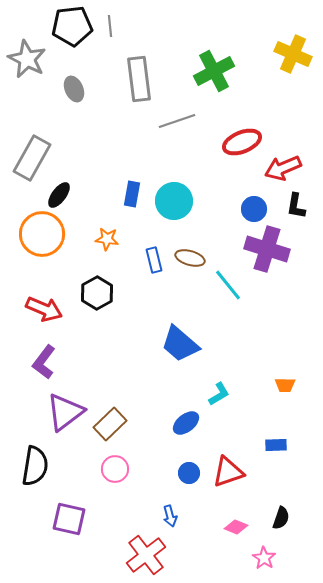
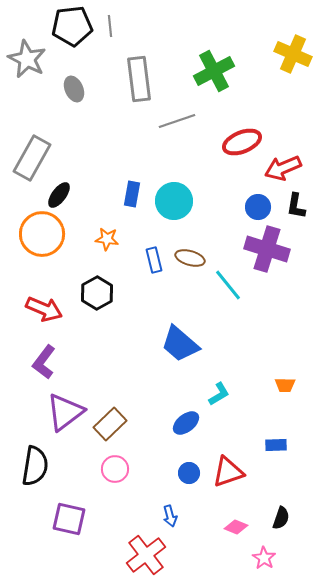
blue circle at (254, 209): moved 4 px right, 2 px up
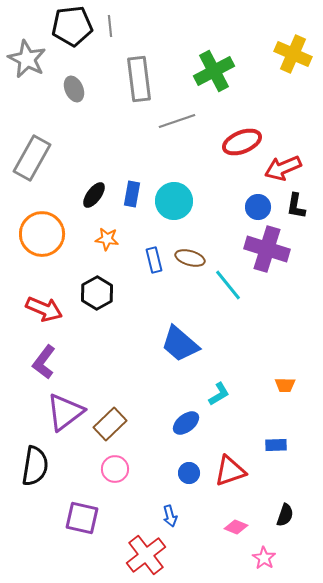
black ellipse at (59, 195): moved 35 px right
red triangle at (228, 472): moved 2 px right, 1 px up
black semicircle at (281, 518): moved 4 px right, 3 px up
purple square at (69, 519): moved 13 px right, 1 px up
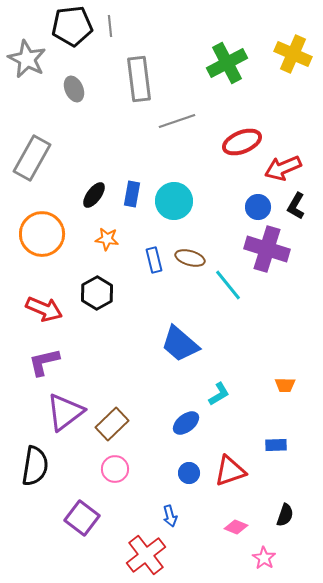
green cross at (214, 71): moved 13 px right, 8 px up
black L-shape at (296, 206): rotated 20 degrees clockwise
purple L-shape at (44, 362): rotated 40 degrees clockwise
brown rectangle at (110, 424): moved 2 px right
purple square at (82, 518): rotated 24 degrees clockwise
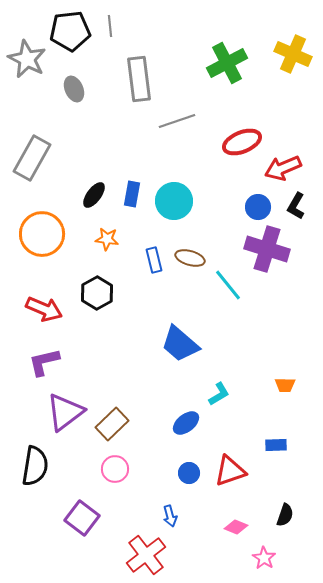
black pentagon at (72, 26): moved 2 px left, 5 px down
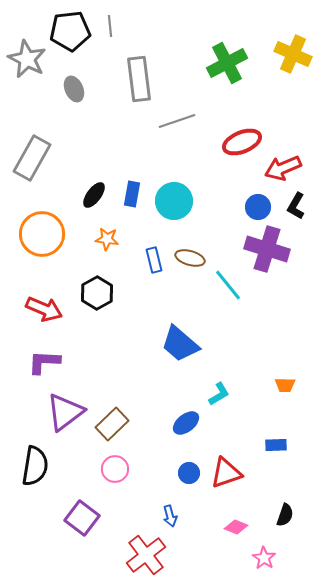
purple L-shape at (44, 362): rotated 16 degrees clockwise
red triangle at (230, 471): moved 4 px left, 2 px down
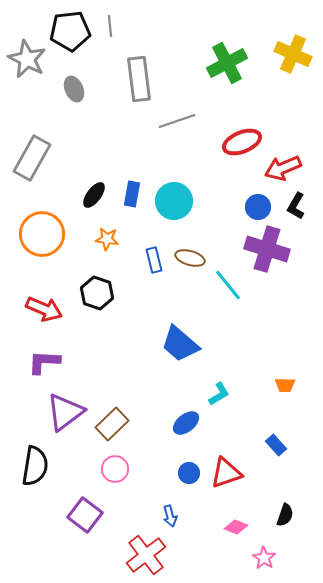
black hexagon at (97, 293): rotated 12 degrees counterclockwise
blue rectangle at (276, 445): rotated 50 degrees clockwise
purple square at (82, 518): moved 3 px right, 3 px up
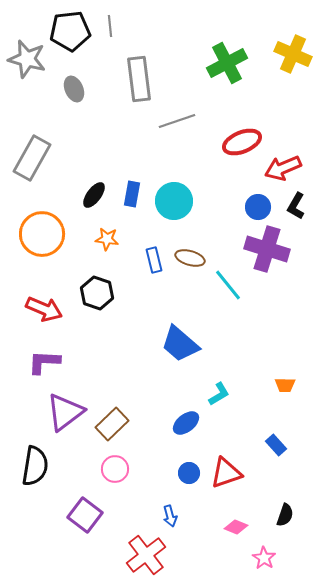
gray star at (27, 59): rotated 12 degrees counterclockwise
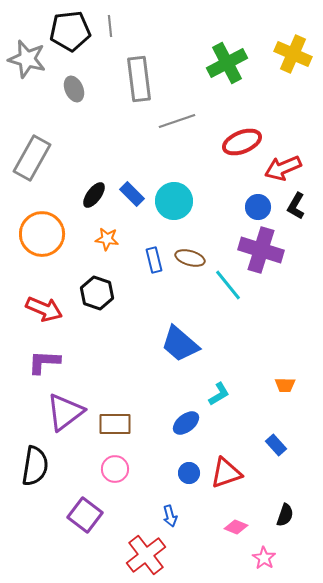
blue rectangle at (132, 194): rotated 55 degrees counterclockwise
purple cross at (267, 249): moved 6 px left, 1 px down
brown rectangle at (112, 424): moved 3 px right; rotated 44 degrees clockwise
